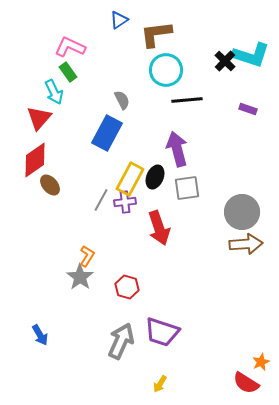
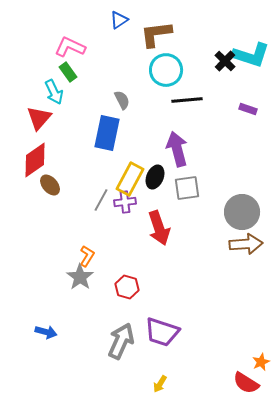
blue rectangle: rotated 16 degrees counterclockwise
blue arrow: moved 6 px right, 3 px up; rotated 45 degrees counterclockwise
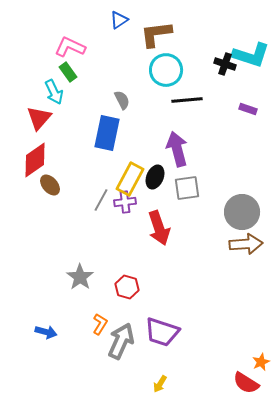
black cross: moved 3 px down; rotated 25 degrees counterclockwise
orange L-shape: moved 13 px right, 68 px down
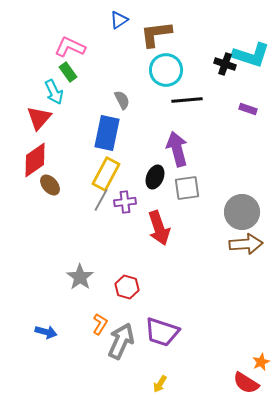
yellow rectangle: moved 24 px left, 5 px up
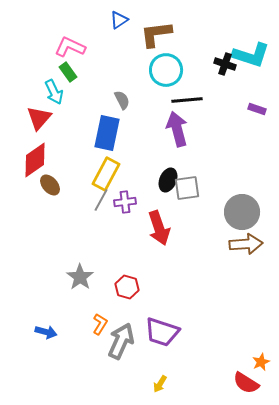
purple rectangle: moved 9 px right
purple arrow: moved 20 px up
black ellipse: moved 13 px right, 3 px down
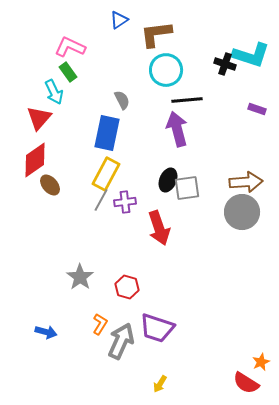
brown arrow: moved 62 px up
purple trapezoid: moved 5 px left, 4 px up
